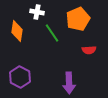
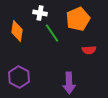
white cross: moved 3 px right, 1 px down
purple hexagon: moved 1 px left
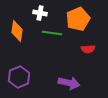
green line: rotated 48 degrees counterclockwise
red semicircle: moved 1 px left, 1 px up
purple hexagon: rotated 10 degrees clockwise
purple arrow: rotated 75 degrees counterclockwise
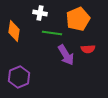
orange diamond: moved 3 px left
purple arrow: moved 3 px left, 28 px up; rotated 45 degrees clockwise
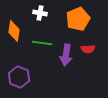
green line: moved 10 px left, 10 px down
purple arrow: rotated 40 degrees clockwise
purple hexagon: rotated 15 degrees counterclockwise
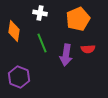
green line: rotated 60 degrees clockwise
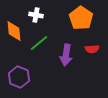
white cross: moved 4 px left, 2 px down
orange pentagon: moved 3 px right, 1 px up; rotated 15 degrees counterclockwise
orange diamond: rotated 15 degrees counterclockwise
green line: moved 3 px left; rotated 72 degrees clockwise
red semicircle: moved 4 px right
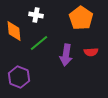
red semicircle: moved 1 px left, 3 px down
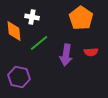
white cross: moved 4 px left, 2 px down
purple hexagon: rotated 10 degrees counterclockwise
